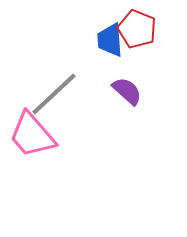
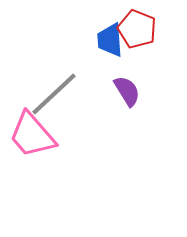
purple semicircle: rotated 16 degrees clockwise
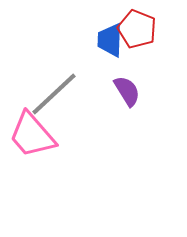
blue trapezoid: rotated 6 degrees clockwise
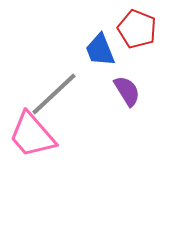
blue trapezoid: moved 10 px left, 10 px down; rotated 24 degrees counterclockwise
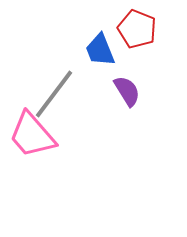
gray line: rotated 10 degrees counterclockwise
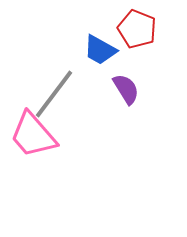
blue trapezoid: rotated 39 degrees counterclockwise
purple semicircle: moved 1 px left, 2 px up
pink trapezoid: moved 1 px right
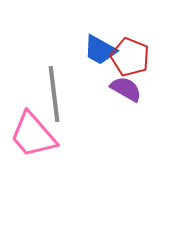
red pentagon: moved 7 px left, 28 px down
purple semicircle: rotated 28 degrees counterclockwise
gray line: rotated 44 degrees counterclockwise
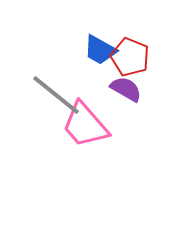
gray line: moved 2 px right, 1 px down; rotated 44 degrees counterclockwise
pink trapezoid: moved 52 px right, 10 px up
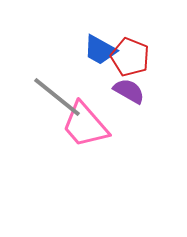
purple semicircle: moved 3 px right, 2 px down
gray line: moved 1 px right, 2 px down
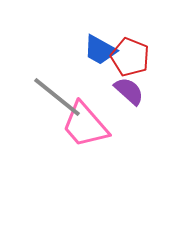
purple semicircle: rotated 12 degrees clockwise
